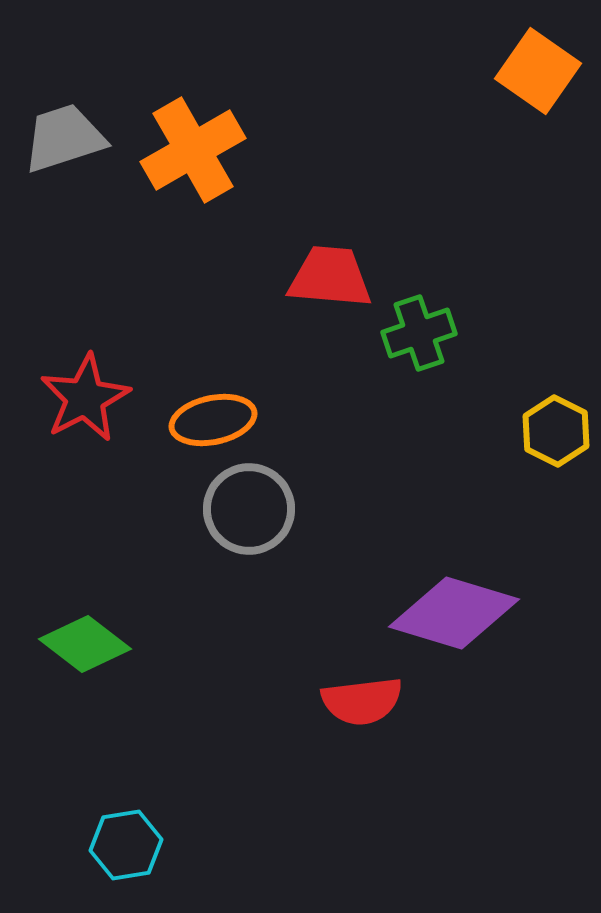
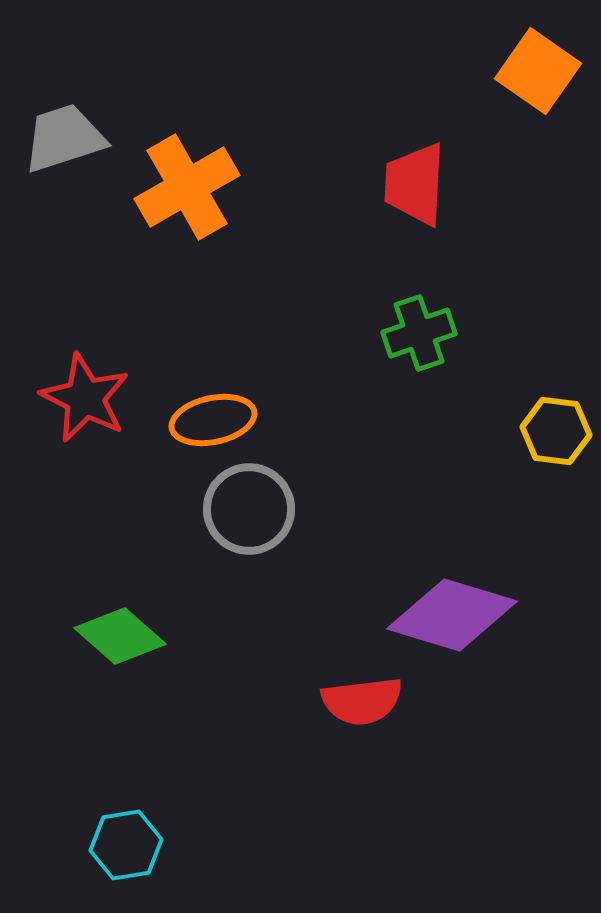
orange cross: moved 6 px left, 37 px down
red trapezoid: moved 85 px right, 93 px up; rotated 92 degrees counterclockwise
red star: rotated 18 degrees counterclockwise
yellow hexagon: rotated 20 degrees counterclockwise
purple diamond: moved 2 px left, 2 px down
green diamond: moved 35 px right, 8 px up; rotated 4 degrees clockwise
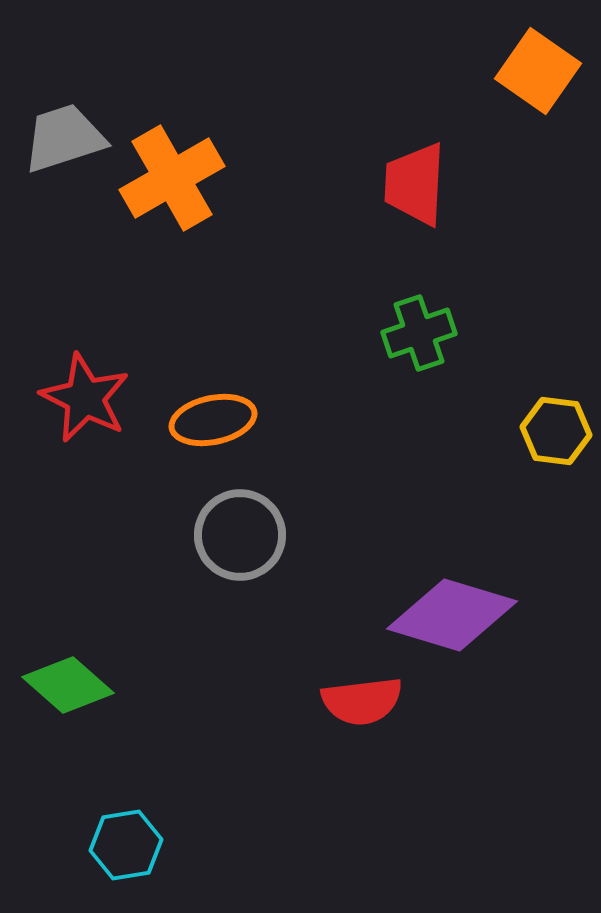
orange cross: moved 15 px left, 9 px up
gray circle: moved 9 px left, 26 px down
green diamond: moved 52 px left, 49 px down
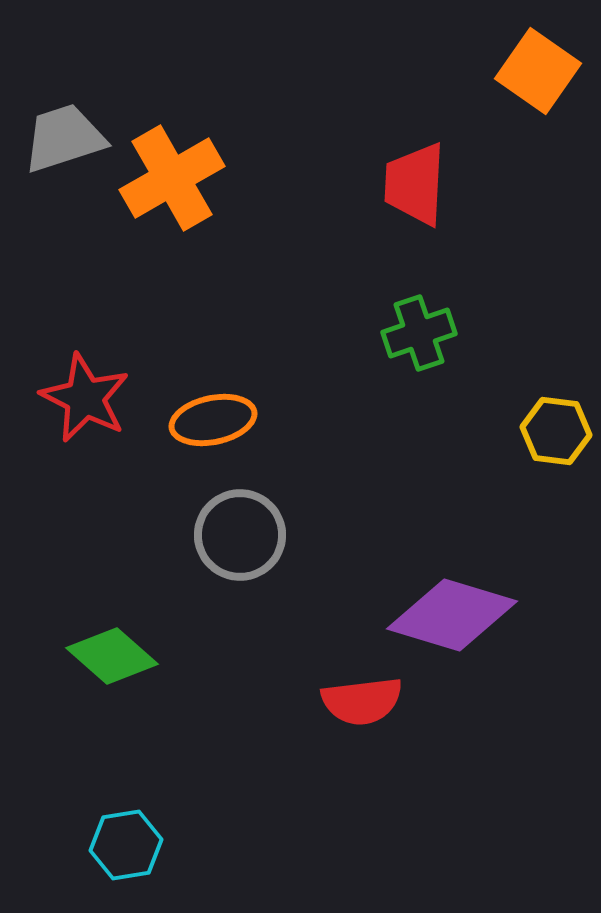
green diamond: moved 44 px right, 29 px up
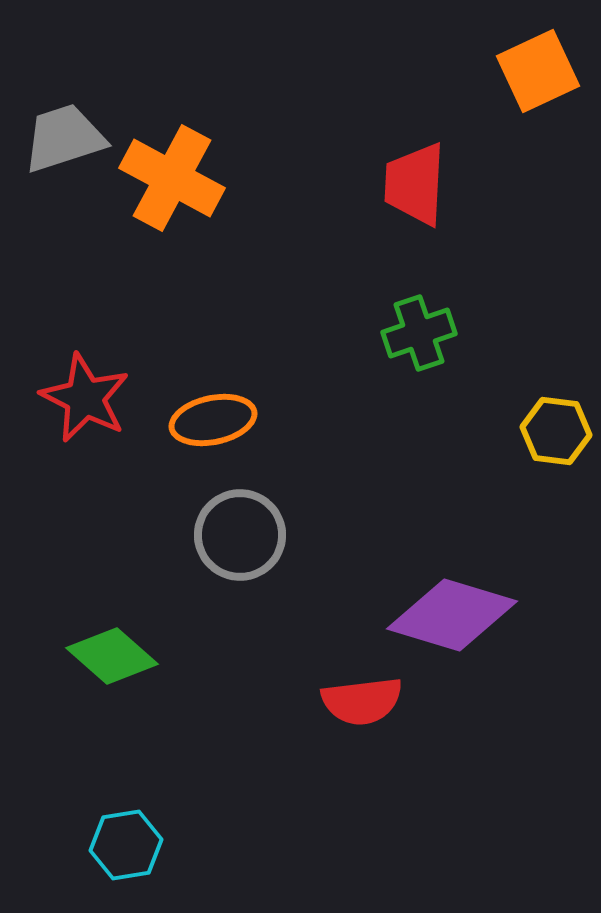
orange square: rotated 30 degrees clockwise
orange cross: rotated 32 degrees counterclockwise
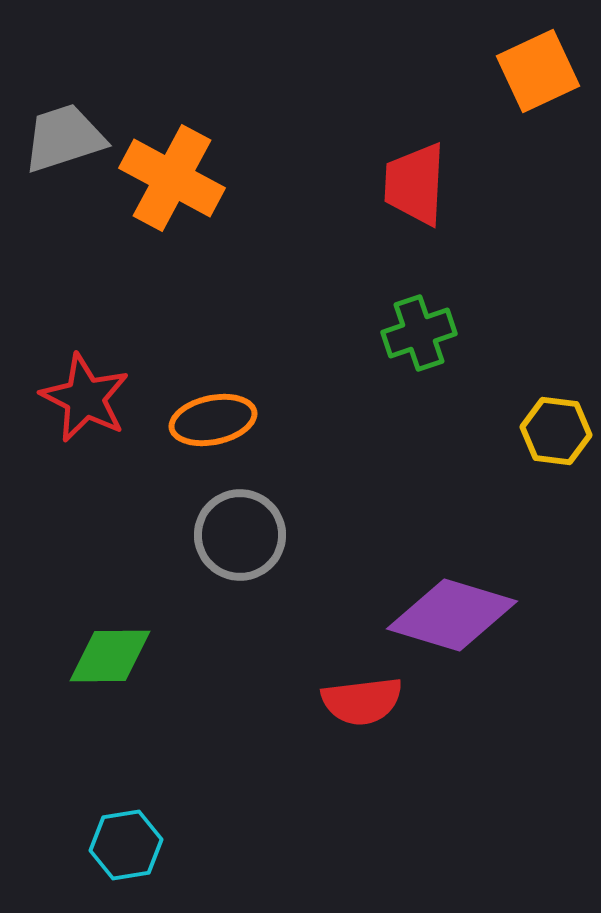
green diamond: moved 2 px left; rotated 42 degrees counterclockwise
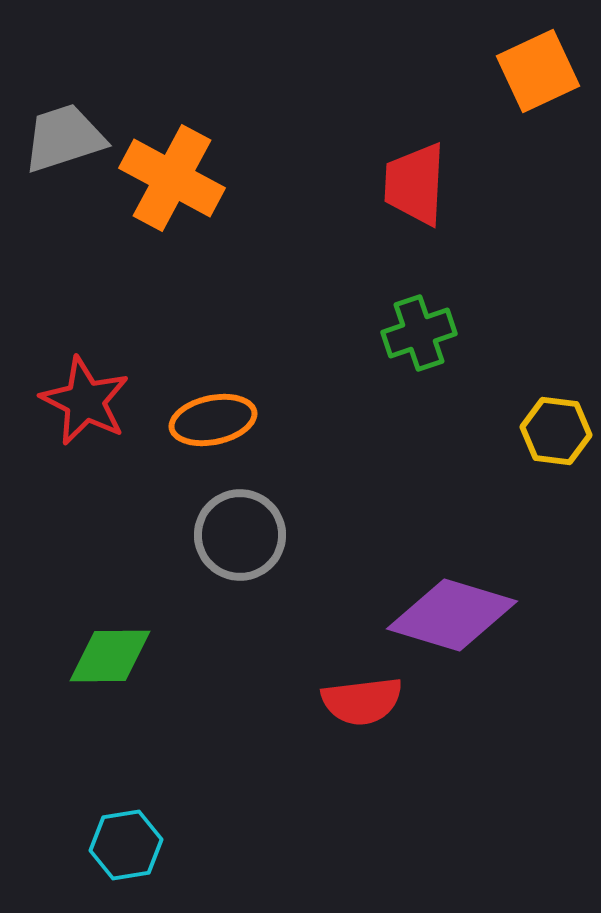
red star: moved 3 px down
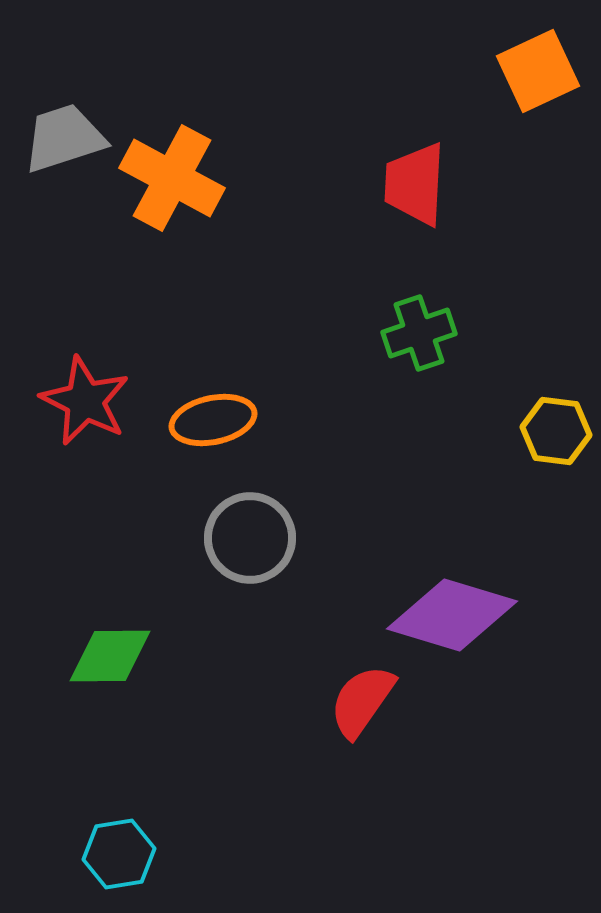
gray circle: moved 10 px right, 3 px down
red semicircle: rotated 132 degrees clockwise
cyan hexagon: moved 7 px left, 9 px down
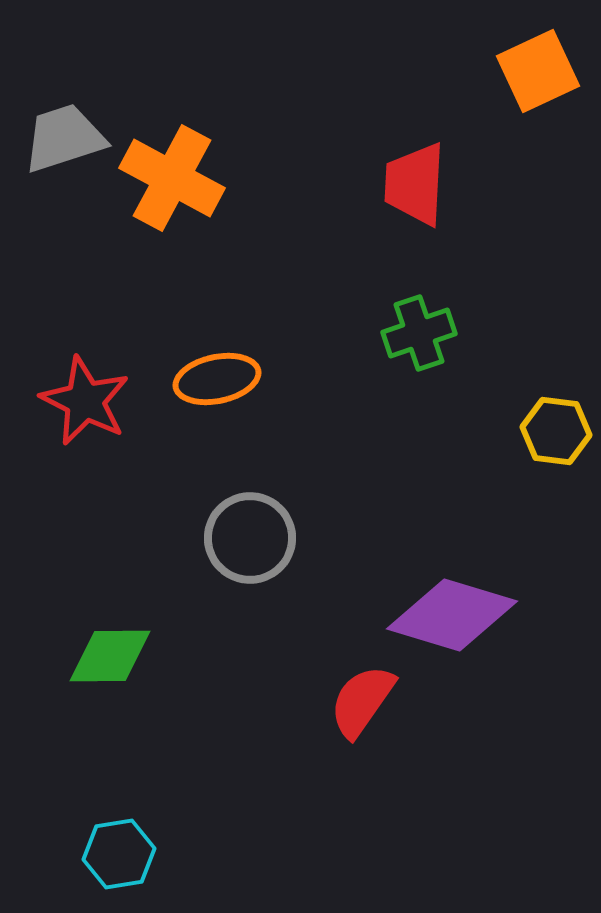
orange ellipse: moved 4 px right, 41 px up
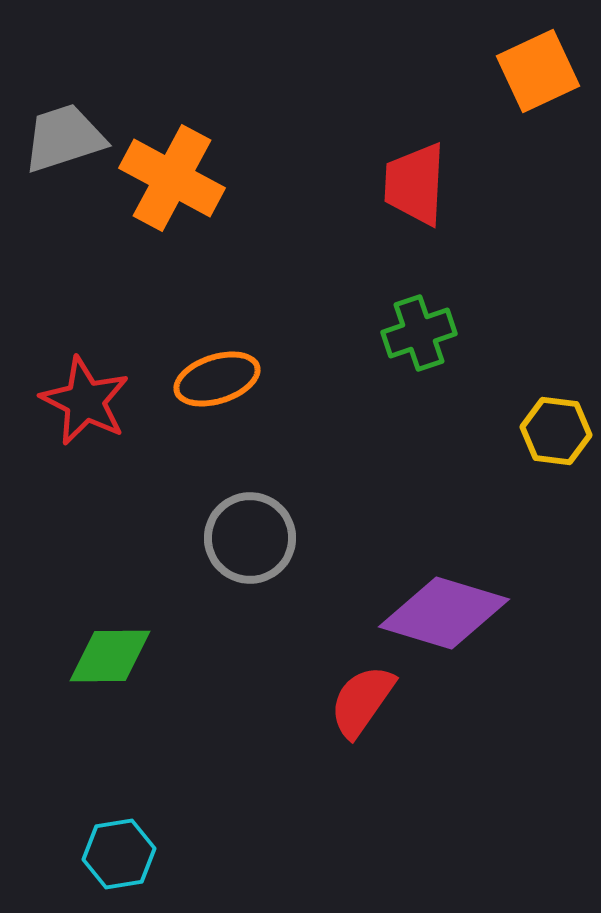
orange ellipse: rotated 6 degrees counterclockwise
purple diamond: moved 8 px left, 2 px up
